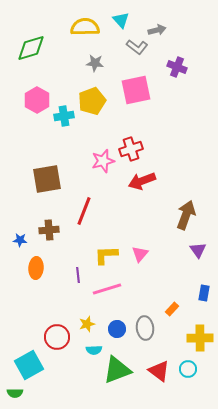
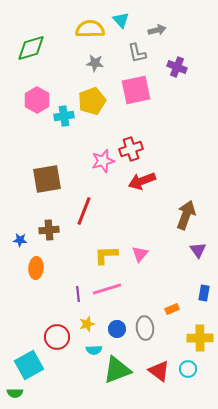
yellow semicircle: moved 5 px right, 2 px down
gray L-shape: moved 6 px down; rotated 40 degrees clockwise
purple line: moved 19 px down
orange rectangle: rotated 24 degrees clockwise
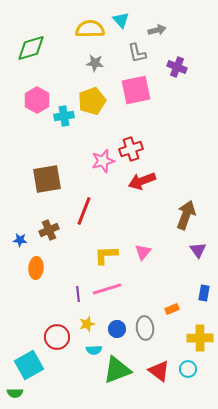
brown cross: rotated 18 degrees counterclockwise
pink triangle: moved 3 px right, 2 px up
